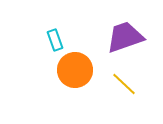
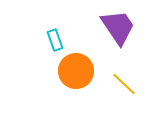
purple trapezoid: moved 7 px left, 10 px up; rotated 75 degrees clockwise
orange circle: moved 1 px right, 1 px down
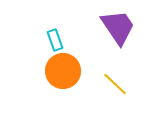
orange circle: moved 13 px left
yellow line: moved 9 px left
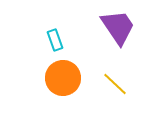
orange circle: moved 7 px down
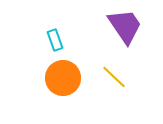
purple trapezoid: moved 7 px right, 1 px up
yellow line: moved 1 px left, 7 px up
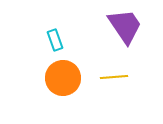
yellow line: rotated 48 degrees counterclockwise
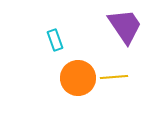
orange circle: moved 15 px right
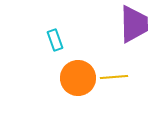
purple trapezoid: moved 9 px right, 2 px up; rotated 33 degrees clockwise
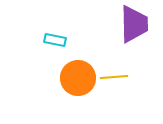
cyan rectangle: rotated 60 degrees counterclockwise
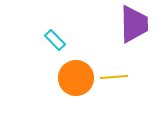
cyan rectangle: rotated 35 degrees clockwise
orange circle: moved 2 px left
